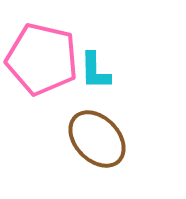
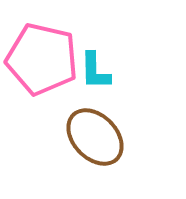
brown ellipse: moved 2 px left, 2 px up
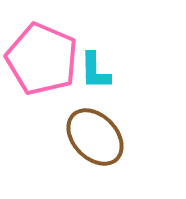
pink pentagon: rotated 10 degrees clockwise
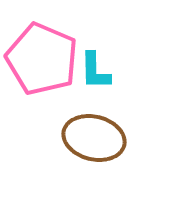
brown ellipse: moved 1 px left, 1 px down; rotated 32 degrees counterclockwise
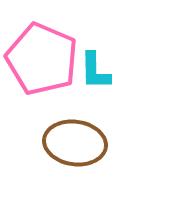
brown ellipse: moved 19 px left, 5 px down; rotated 6 degrees counterclockwise
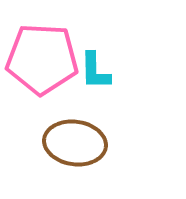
pink pentagon: rotated 20 degrees counterclockwise
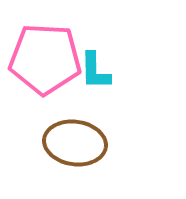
pink pentagon: moved 3 px right
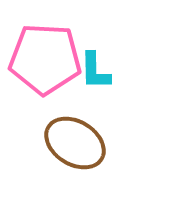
brown ellipse: rotated 24 degrees clockwise
